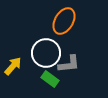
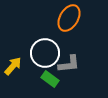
orange ellipse: moved 5 px right, 3 px up
white circle: moved 1 px left
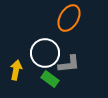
yellow arrow: moved 3 px right, 4 px down; rotated 30 degrees counterclockwise
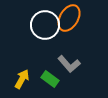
white circle: moved 28 px up
gray L-shape: rotated 55 degrees clockwise
yellow arrow: moved 6 px right, 9 px down; rotated 18 degrees clockwise
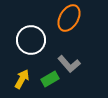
white circle: moved 14 px left, 15 px down
green rectangle: rotated 66 degrees counterclockwise
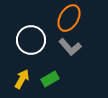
gray L-shape: moved 1 px right, 17 px up
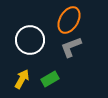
orange ellipse: moved 2 px down
white circle: moved 1 px left
gray L-shape: moved 1 px right; rotated 110 degrees clockwise
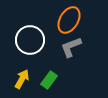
green rectangle: moved 1 px left, 1 px down; rotated 24 degrees counterclockwise
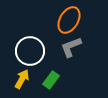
white circle: moved 11 px down
green rectangle: moved 2 px right
